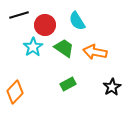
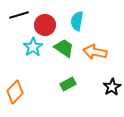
cyan semicircle: rotated 42 degrees clockwise
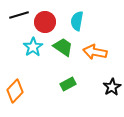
red circle: moved 3 px up
green trapezoid: moved 1 px left, 1 px up
orange diamond: moved 1 px up
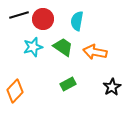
red circle: moved 2 px left, 3 px up
cyan star: rotated 18 degrees clockwise
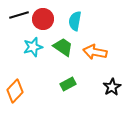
cyan semicircle: moved 2 px left
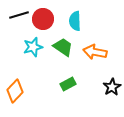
cyan semicircle: rotated 12 degrees counterclockwise
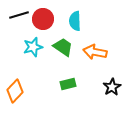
green rectangle: rotated 14 degrees clockwise
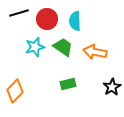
black line: moved 2 px up
red circle: moved 4 px right
cyan star: moved 2 px right
